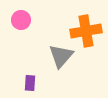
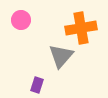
orange cross: moved 5 px left, 3 px up
purple rectangle: moved 7 px right, 2 px down; rotated 14 degrees clockwise
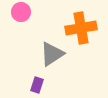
pink circle: moved 8 px up
gray triangle: moved 9 px left, 2 px up; rotated 16 degrees clockwise
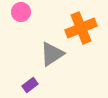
orange cross: rotated 12 degrees counterclockwise
purple rectangle: moved 7 px left; rotated 35 degrees clockwise
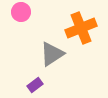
purple rectangle: moved 5 px right
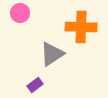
pink circle: moved 1 px left, 1 px down
orange cross: moved 1 px up; rotated 24 degrees clockwise
